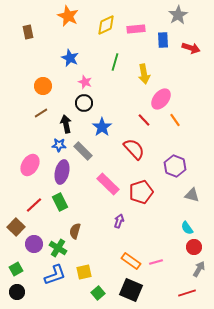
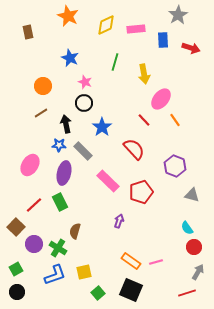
purple ellipse at (62, 172): moved 2 px right, 1 px down
pink rectangle at (108, 184): moved 3 px up
gray arrow at (199, 269): moved 1 px left, 3 px down
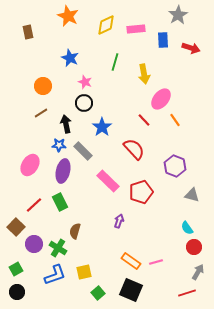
purple ellipse at (64, 173): moved 1 px left, 2 px up
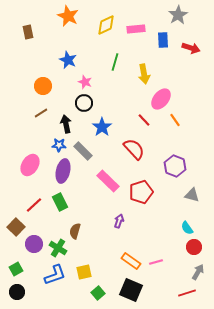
blue star at (70, 58): moved 2 px left, 2 px down
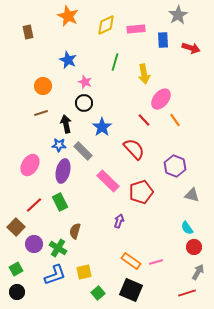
brown line at (41, 113): rotated 16 degrees clockwise
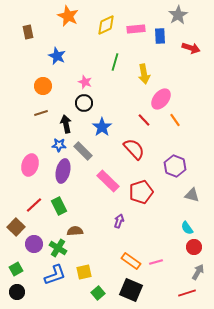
blue rectangle at (163, 40): moved 3 px left, 4 px up
blue star at (68, 60): moved 11 px left, 4 px up
pink ellipse at (30, 165): rotated 15 degrees counterclockwise
green rectangle at (60, 202): moved 1 px left, 4 px down
brown semicircle at (75, 231): rotated 70 degrees clockwise
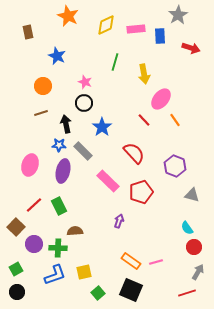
red semicircle at (134, 149): moved 4 px down
green cross at (58, 248): rotated 30 degrees counterclockwise
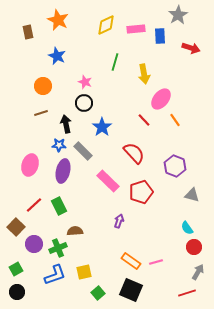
orange star at (68, 16): moved 10 px left, 4 px down
green cross at (58, 248): rotated 24 degrees counterclockwise
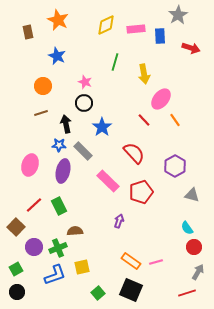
purple hexagon at (175, 166): rotated 10 degrees clockwise
purple circle at (34, 244): moved 3 px down
yellow square at (84, 272): moved 2 px left, 5 px up
